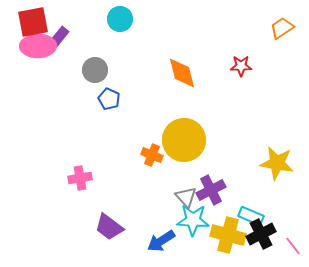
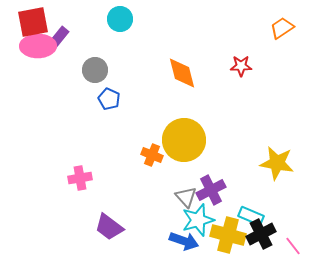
cyan star: moved 5 px right; rotated 20 degrees counterclockwise
blue arrow: moved 23 px right; rotated 128 degrees counterclockwise
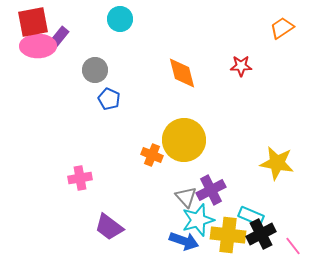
yellow cross: rotated 8 degrees counterclockwise
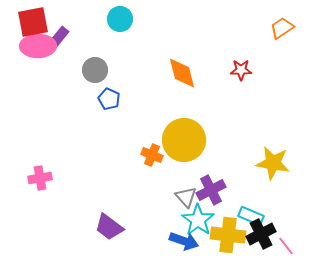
red star: moved 4 px down
yellow star: moved 4 px left
pink cross: moved 40 px left
cyan star: rotated 20 degrees counterclockwise
pink line: moved 7 px left
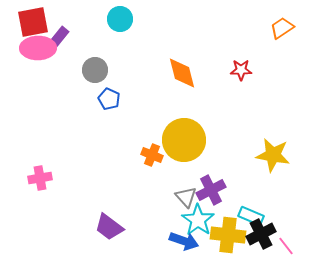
pink ellipse: moved 2 px down
yellow star: moved 8 px up
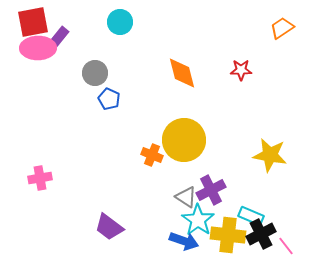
cyan circle: moved 3 px down
gray circle: moved 3 px down
yellow star: moved 3 px left
gray triangle: rotated 15 degrees counterclockwise
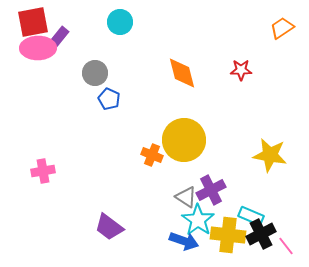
pink cross: moved 3 px right, 7 px up
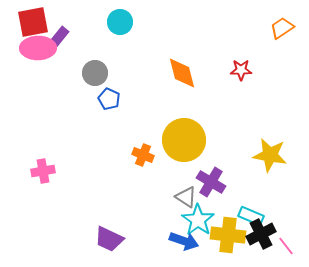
orange cross: moved 9 px left
purple cross: moved 8 px up; rotated 32 degrees counterclockwise
purple trapezoid: moved 12 px down; rotated 12 degrees counterclockwise
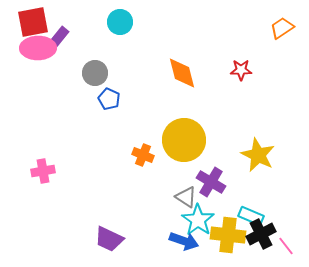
yellow star: moved 12 px left; rotated 16 degrees clockwise
